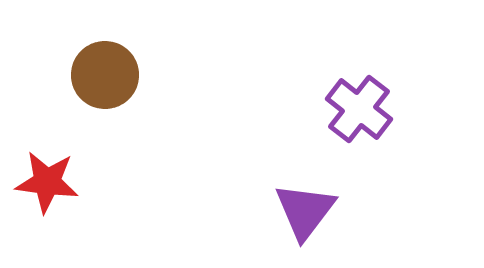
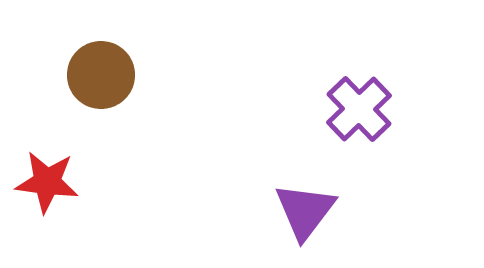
brown circle: moved 4 px left
purple cross: rotated 8 degrees clockwise
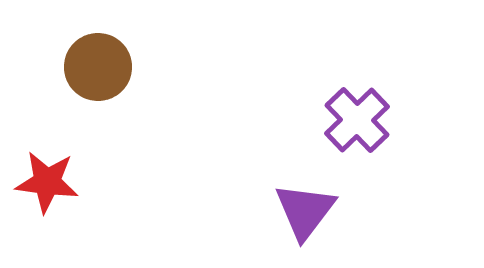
brown circle: moved 3 px left, 8 px up
purple cross: moved 2 px left, 11 px down
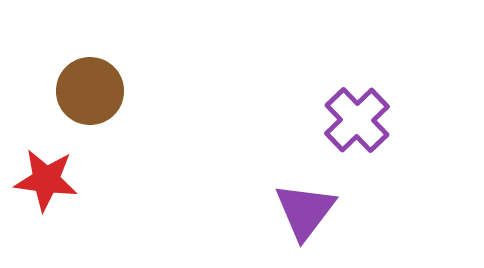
brown circle: moved 8 px left, 24 px down
red star: moved 1 px left, 2 px up
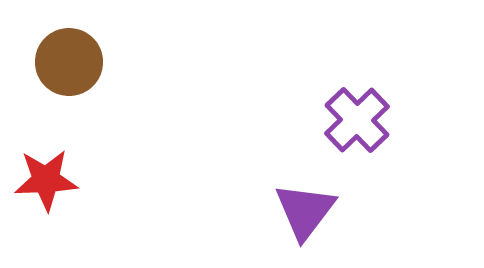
brown circle: moved 21 px left, 29 px up
red star: rotated 10 degrees counterclockwise
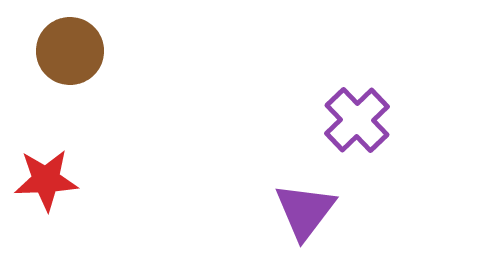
brown circle: moved 1 px right, 11 px up
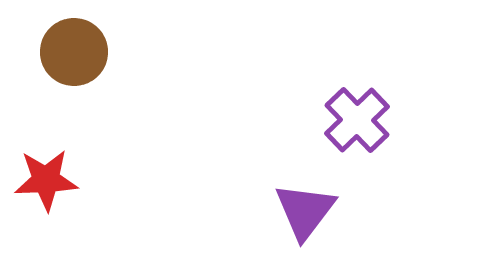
brown circle: moved 4 px right, 1 px down
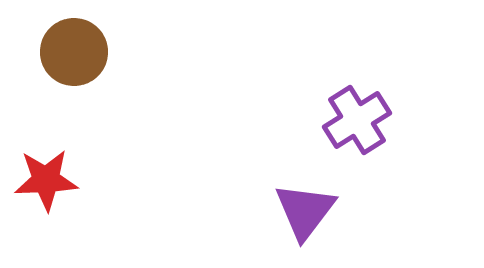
purple cross: rotated 12 degrees clockwise
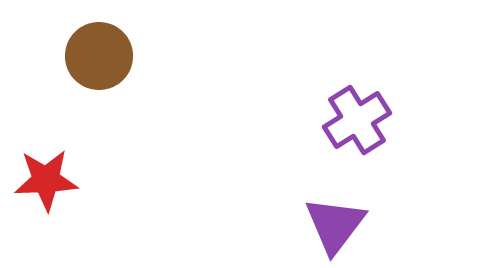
brown circle: moved 25 px right, 4 px down
purple triangle: moved 30 px right, 14 px down
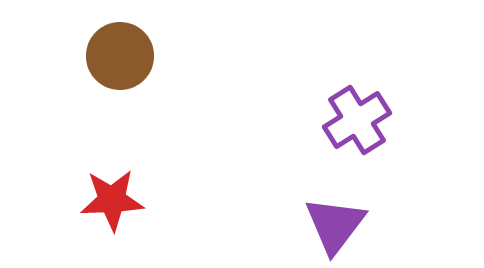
brown circle: moved 21 px right
red star: moved 66 px right, 20 px down
